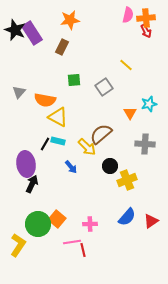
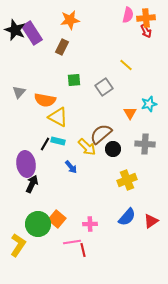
black circle: moved 3 px right, 17 px up
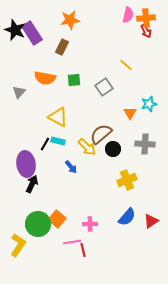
orange semicircle: moved 22 px up
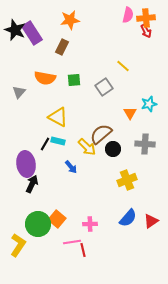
yellow line: moved 3 px left, 1 px down
blue semicircle: moved 1 px right, 1 px down
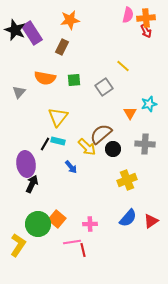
yellow triangle: rotated 40 degrees clockwise
